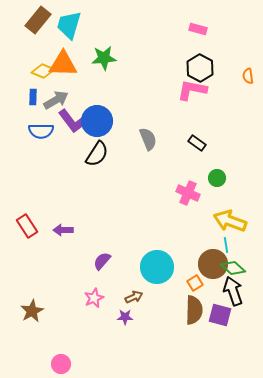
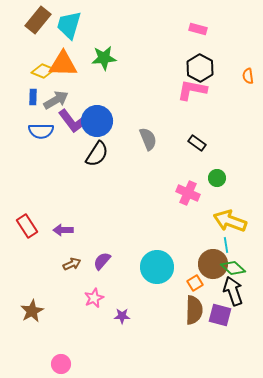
brown arrow: moved 62 px left, 33 px up
purple star: moved 3 px left, 1 px up
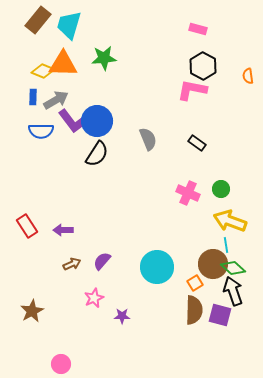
black hexagon: moved 3 px right, 2 px up
green circle: moved 4 px right, 11 px down
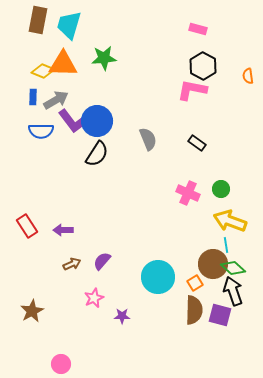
brown rectangle: rotated 28 degrees counterclockwise
cyan circle: moved 1 px right, 10 px down
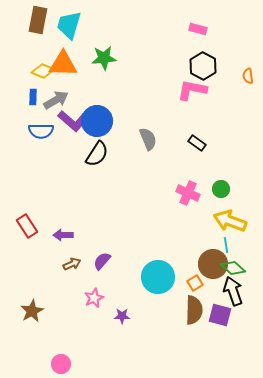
purple L-shape: rotated 12 degrees counterclockwise
purple arrow: moved 5 px down
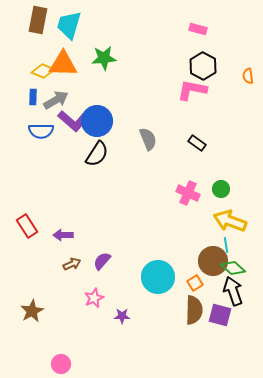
brown circle: moved 3 px up
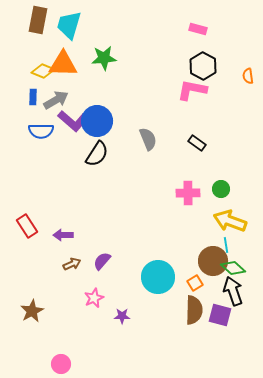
pink cross: rotated 25 degrees counterclockwise
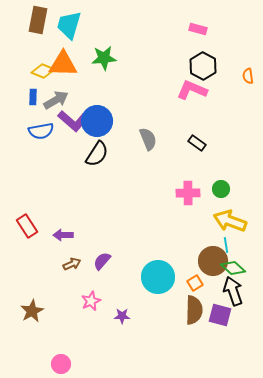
pink L-shape: rotated 12 degrees clockwise
blue semicircle: rotated 10 degrees counterclockwise
pink star: moved 3 px left, 3 px down
